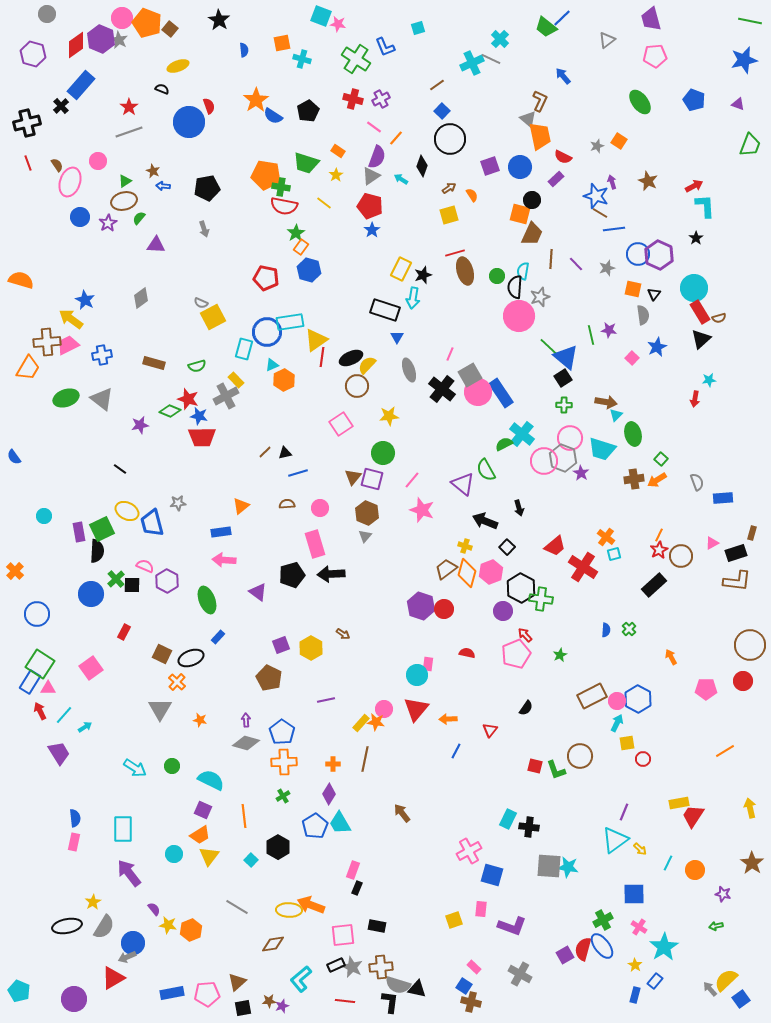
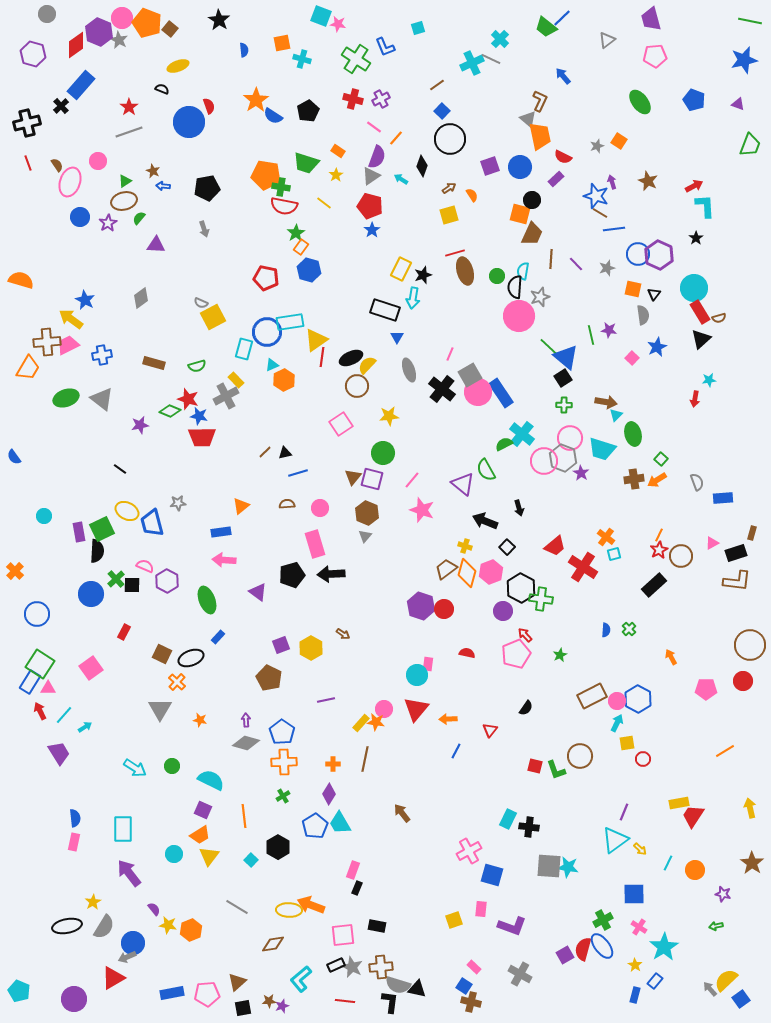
purple hexagon at (101, 39): moved 2 px left, 7 px up
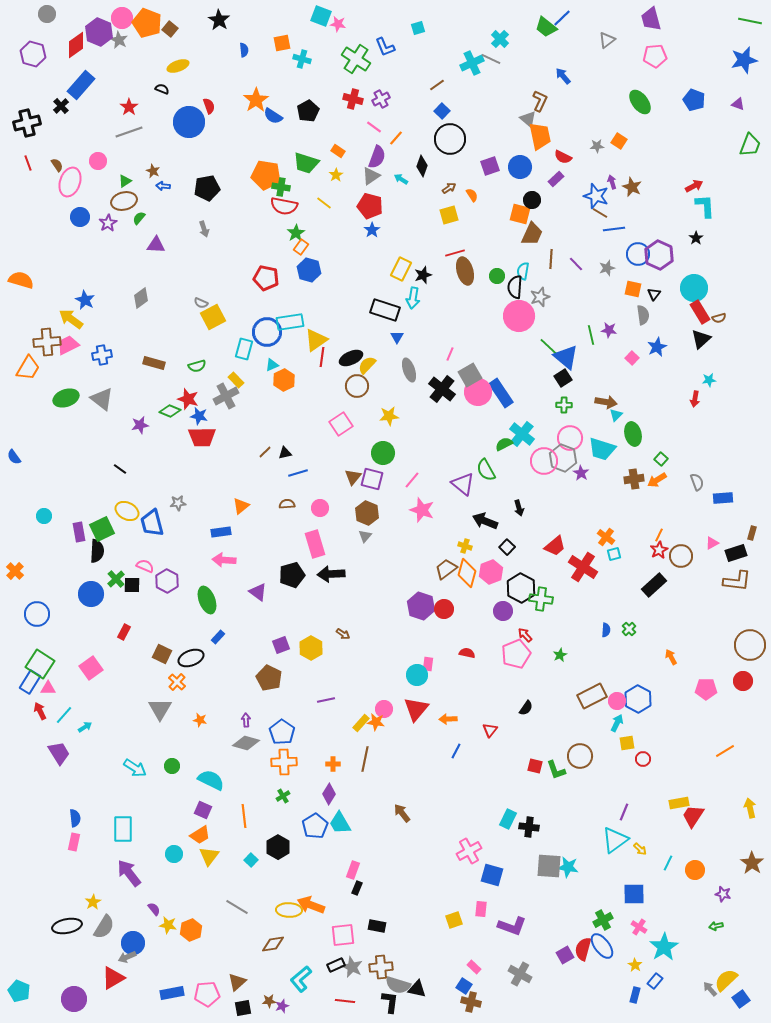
gray star at (597, 146): rotated 16 degrees clockwise
brown star at (648, 181): moved 16 px left, 6 px down
